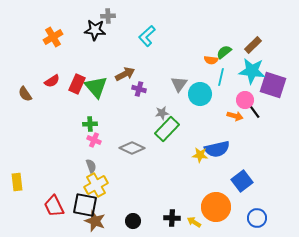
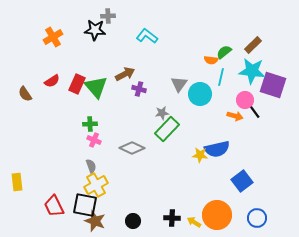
cyan L-shape: rotated 80 degrees clockwise
orange circle: moved 1 px right, 8 px down
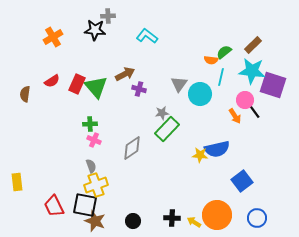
brown semicircle: rotated 42 degrees clockwise
orange arrow: rotated 42 degrees clockwise
gray diamond: rotated 60 degrees counterclockwise
yellow cross: rotated 10 degrees clockwise
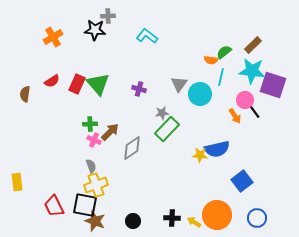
brown arrow: moved 15 px left, 58 px down; rotated 18 degrees counterclockwise
green triangle: moved 2 px right, 3 px up
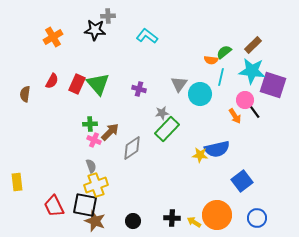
red semicircle: rotated 28 degrees counterclockwise
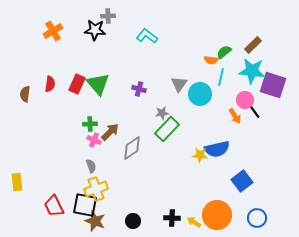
orange cross: moved 6 px up
red semicircle: moved 2 px left, 3 px down; rotated 21 degrees counterclockwise
yellow cross: moved 4 px down
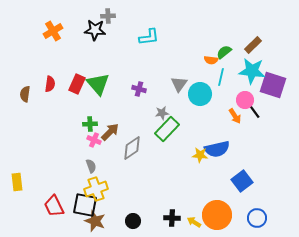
cyan L-shape: moved 2 px right, 1 px down; rotated 135 degrees clockwise
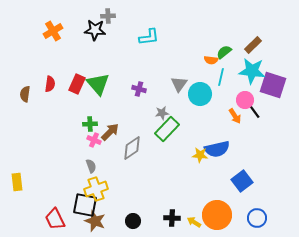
red trapezoid: moved 1 px right, 13 px down
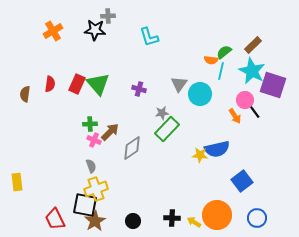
cyan L-shape: rotated 80 degrees clockwise
cyan star: rotated 20 degrees clockwise
cyan line: moved 6 px up
brown star: rotated 20 degrees clockwise
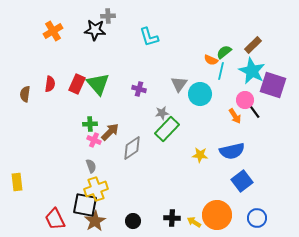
orange semicircle: rotated 16 degrees clockwise
blue semicircle: moved 15 px right, 2 px down
